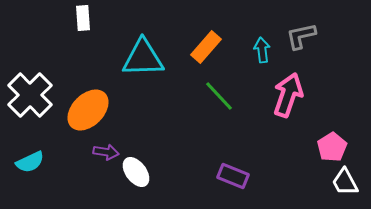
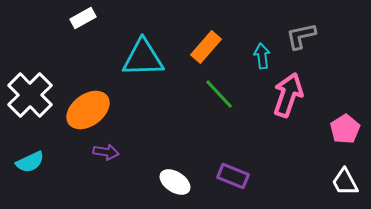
white rectangle: rotated 65 degrees clockwise
cyan arrow: moved 6 px down
green line: moved 2 px up
orange ellipse: rotated 9 degrees clockwise
pink pentagon: moved 13 px right, 18 px up
white ellipse: moved 39 px right, 10 px down; rotated 20 degrees counterclockwise
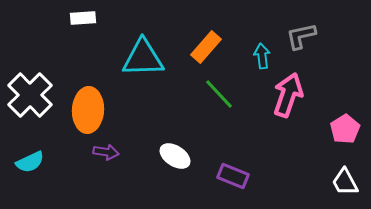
white rectangle: rotated 25 degrees clockwise
orange ellipse: rotated 51 degrees counterclockwise
white ellipse: moved 26 px up
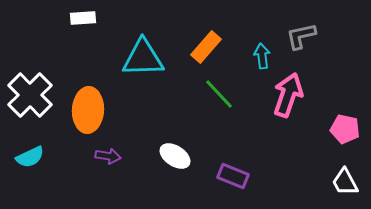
pink pentagon: rotated 28 degrees counterclockwise
purple arrow: moved 2 px right, 4 px down
cyan semicircle: moved 5 px up
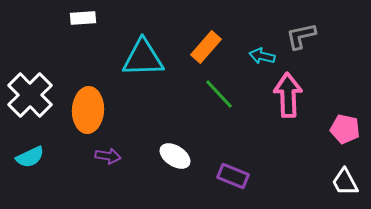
cyan arrow: rotated 70 degrees counterclockwise
pink arrow: rotated 21 degrees counterclockwise
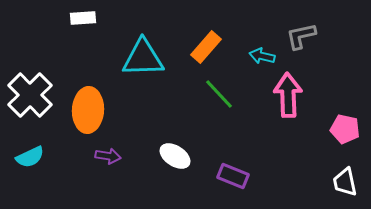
white trapezoid: rotated 16 degrees clockwise
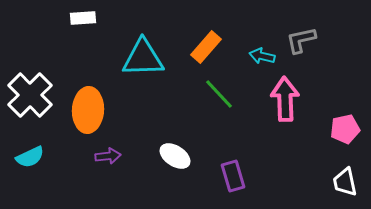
gray L-shape: moved 4 px down
pink arrow: moved 3 px left, 4 px down
pink pentagon: rotated 24 degrees counterclockwise
purple arrow: rotated 15 degrees counterclockwise
purple rectangle: rotated 52 degrees clockwise
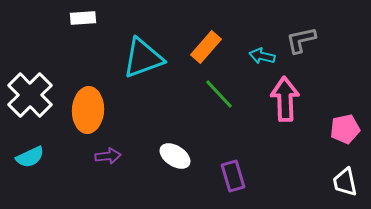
cyan triangle: rotated 18 degrees counterclockwise
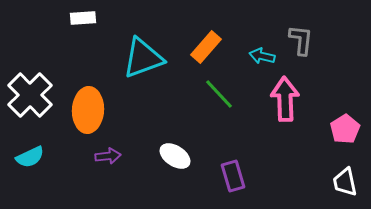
gray L-shape: rotated 108 degrees clockwise
pink pentagon: rotated 20 degrees counterclockwise
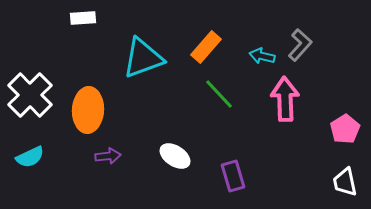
gray L-shape: moved 1 px left, 5 px down; rotated 36 degrees clockwise
